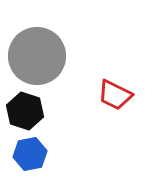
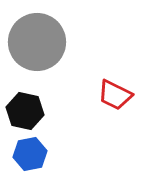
gray circle: moved 14 px up
black hexagon: rotated 6 degrees counterclockwise
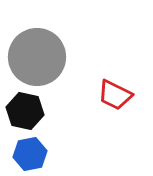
gray circle: moved 15 px down
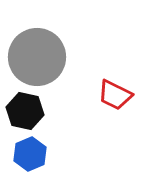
blue hexagon: rotated 12 degrees counterclockwise
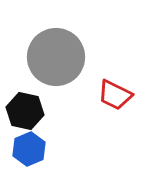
gray circle: moved 19 px right
blue hexagon: moved 1 px left, 5 px up
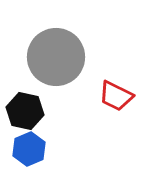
red trapezoid: moved 1 px right, 1 px down
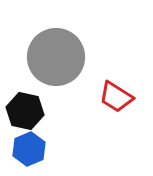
red trapezoid: moved 1 px down; rotated 6 degrees clockwise
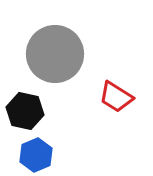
gray circle: moved 1 px left, 3 px up
blue hexagon: moved 7 px right, 6 px down
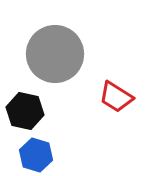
blue hexagon: rotated 20 degrees counterclockwise
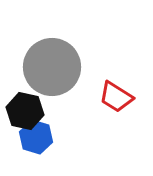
gray circle: moved 3 px left, 13 px down
blue hexagon: moved 18 px up
